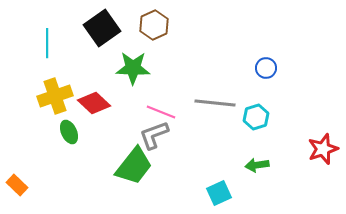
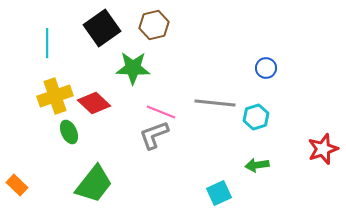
brown hexagon: rotated 12 degrees clockwise
green trapezoid: moved 40 px left, 18 px down
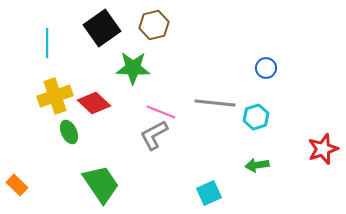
gray L-shape: rotated 8 degrees counterclockwise
green trapezoid: moved 7 px right; rotated 72 degrees counterclockwise
cyan square: moved 10 px left
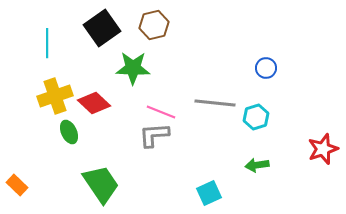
gray L-shape: rotated 24 degrees clockwise
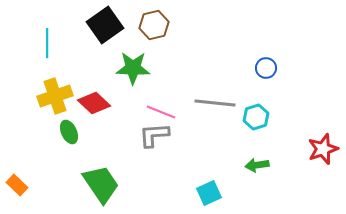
black square: moved 3 px right, 3 px up
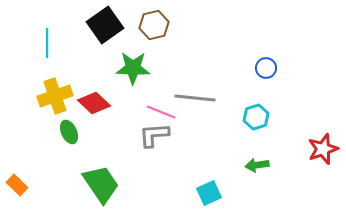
gray line: moved 20 px left, 5 px up
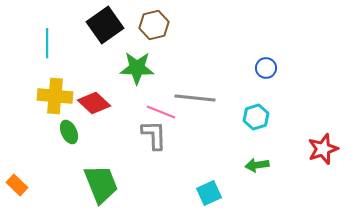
green star: moved 4 px right
yellow cross: rotated 24 degrees clockwise
gray L-shape: rotated 92 degrees clockwise
green trapezoid: rotated 12 degrees clockwise
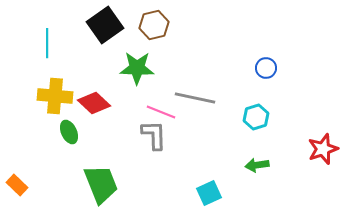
gray line: rotated 6 degrees clockwise
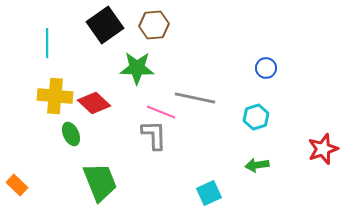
brown hexagon: rotated 8 degrees clockwise
green ellipse: moved 2 px right, 2 px down
green trapezoid: moved 1 px left, 2 px up
